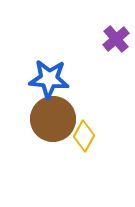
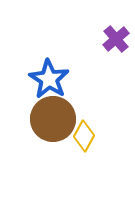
blue star: rotated 27 degrees clockwise
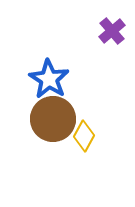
purple cross: moved 4 px left, 8 px up
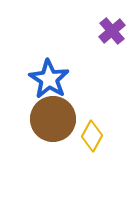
yellow diamond: moved 8 px right
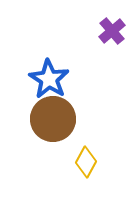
yellow diamond: moved 6 px left, 26 px down
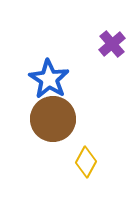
purple cross: moved 13 px down
